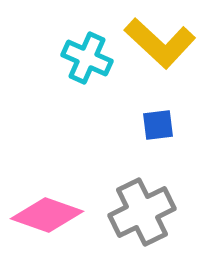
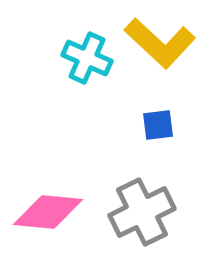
pink diamond: moved 1 px right, 3 px up; rotated 14 degrees counterclockwise
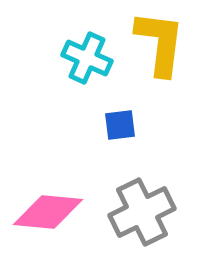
yellow L-shape: rotated 126 degrees counterclockwise
blue square: moved 38 px left
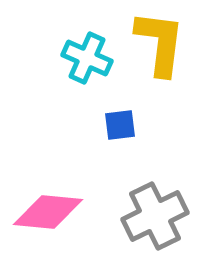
gray cross: moved 13 px right, 4 px down
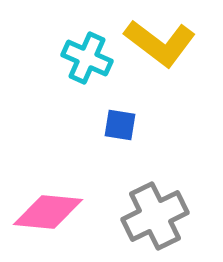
yellow L-shape: rotated 120 degrees clockwise
blue square: rotated 16 degrees clockwise
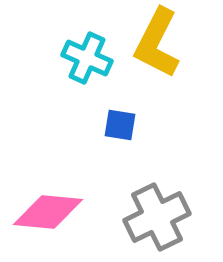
yellow L-shape: moved 3 px left; rotated 80 degrees clockwise
gray cross: moved 2 px right, 1 px down
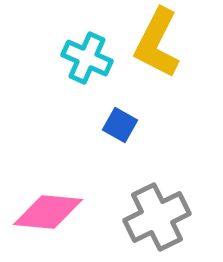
blue square: rotated 20 degrees clockwise
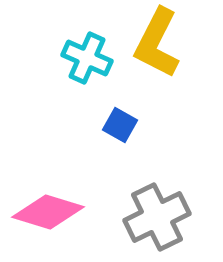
pink diamond: rotated 12 degrees clockwise
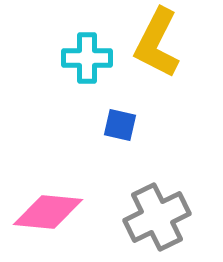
cyan cross: rotated 24 degrees counterclockwise
blue square: rotated 16 degrees counterclockwise
pink diamond: rotated 12 degrees counterclockwise
